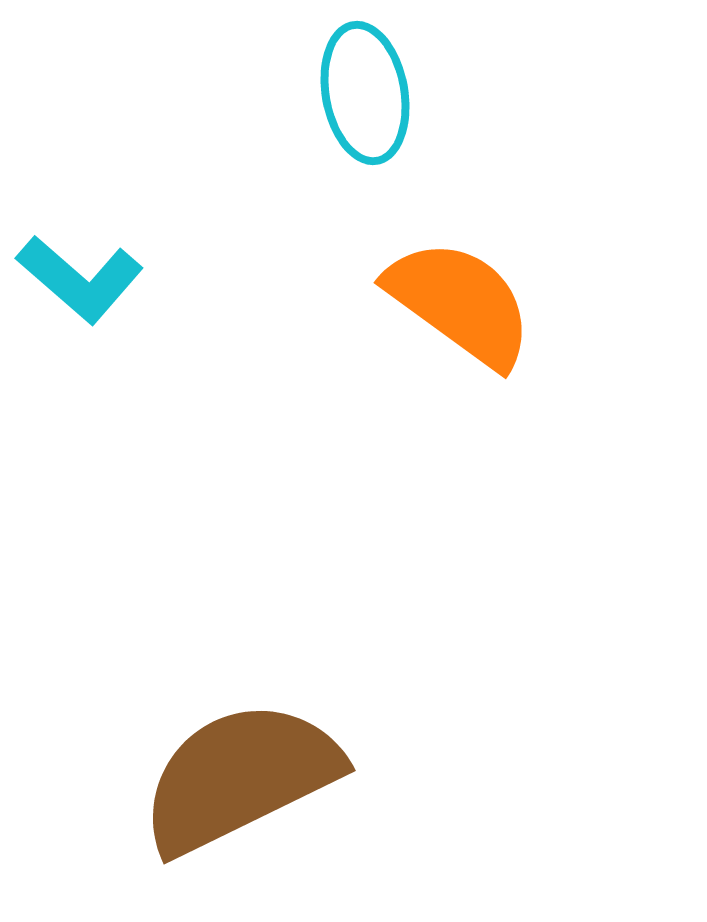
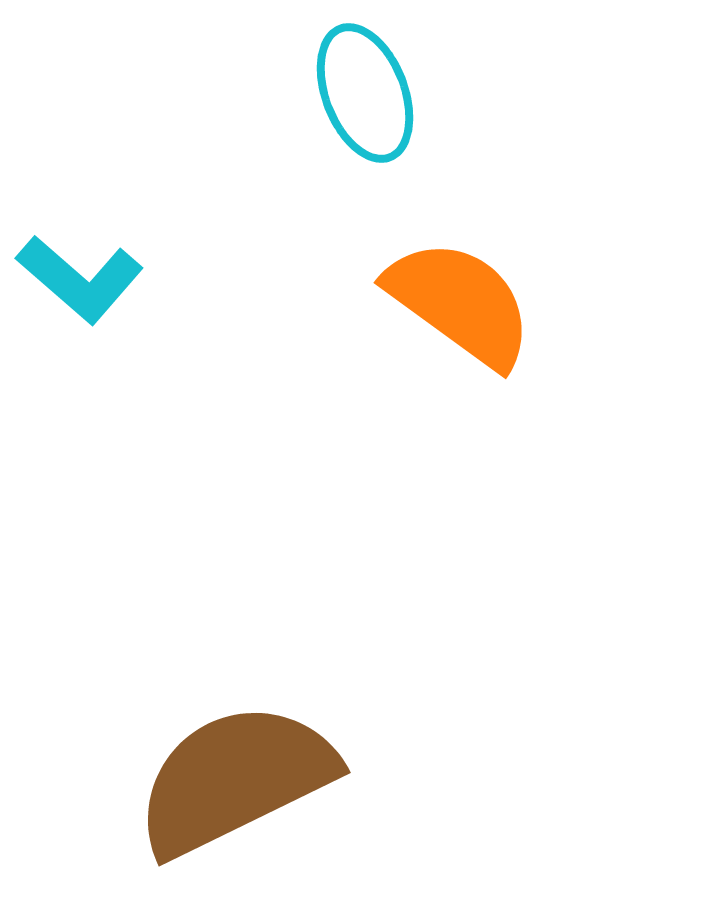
cyan ellipse: rotated 11 degrees counterclockwise
brown semicircle: moved 5 px left, 2 px down
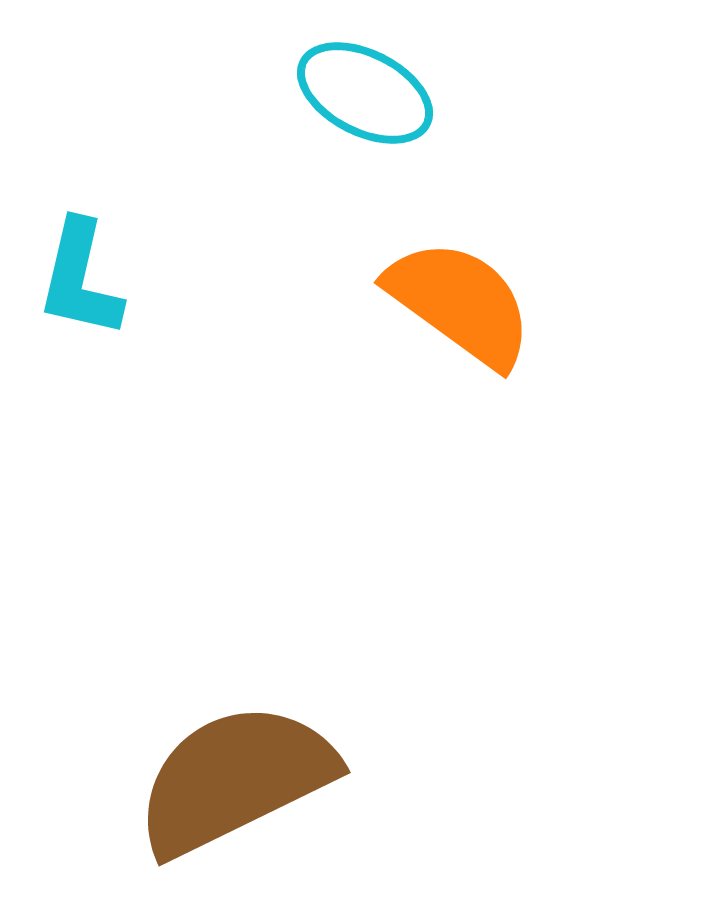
cyan ellipse: rotated 42 degrees counterclockwise
cyan L-shape: rotated 62 degrees clockwise
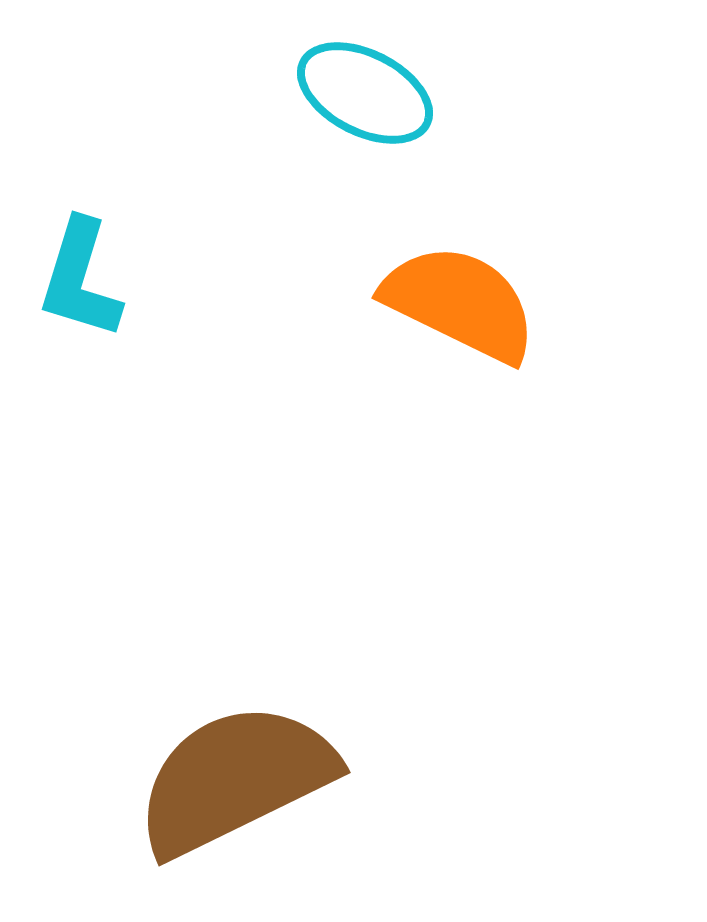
cyan L-shape: rotated 4 degrees clockwise
orange semicircle: rotated 10 degrees counterclockwise
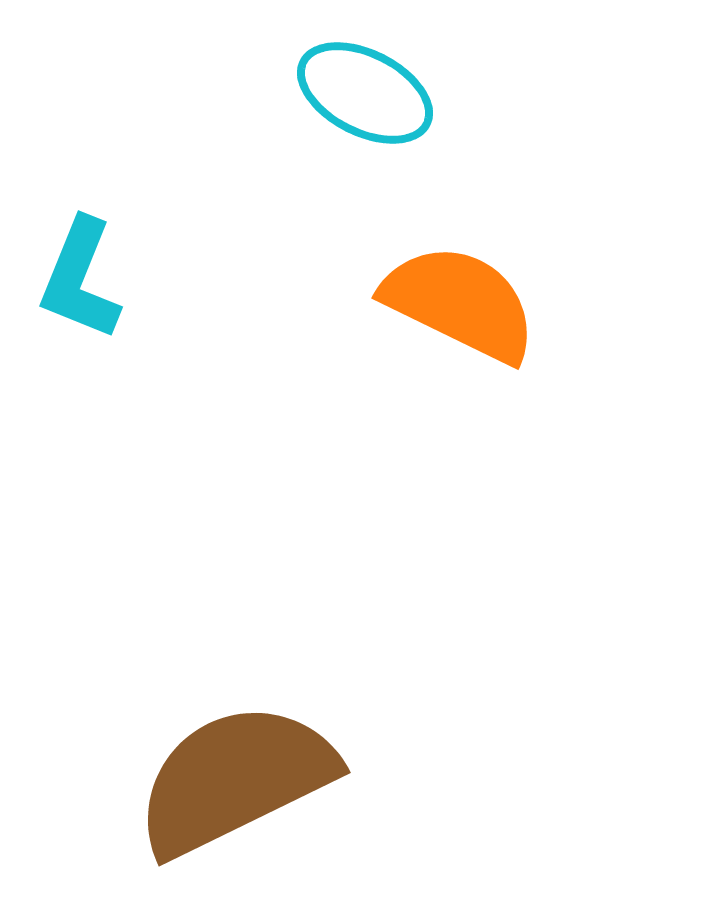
cyan L-shape: rotated 5 degrees clockwise
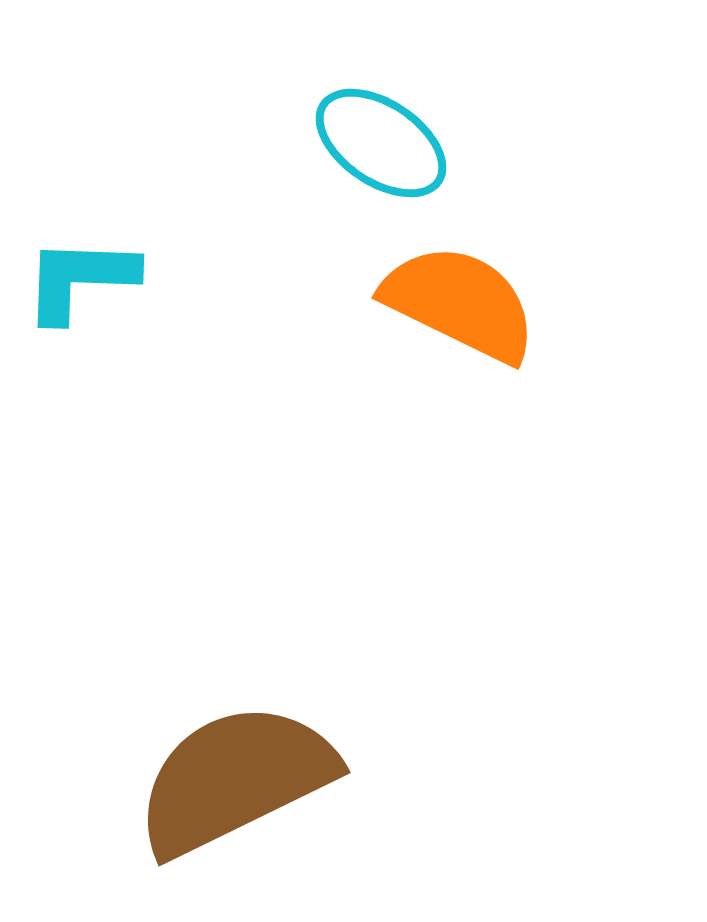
cyan ellipse: moved 16 px right, 50 px down; rotated 7 degrees clockwise
cyan L-shape: rotated 70 degrees clockwise
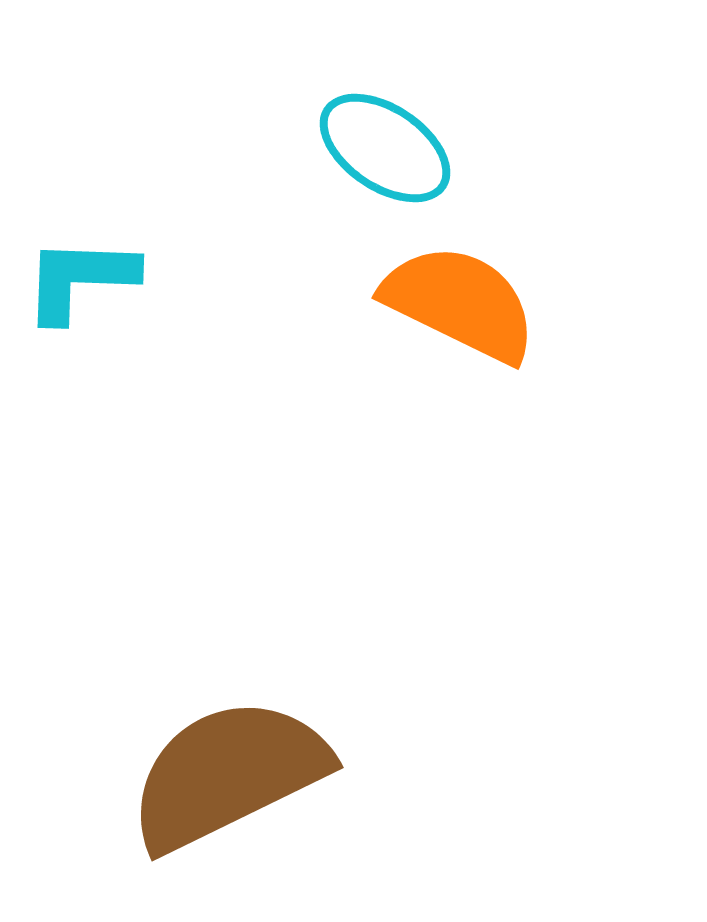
cyan ellipse: moved 4 px right, 5 px down
brown semicircle: moved 7 px left, 5 px up
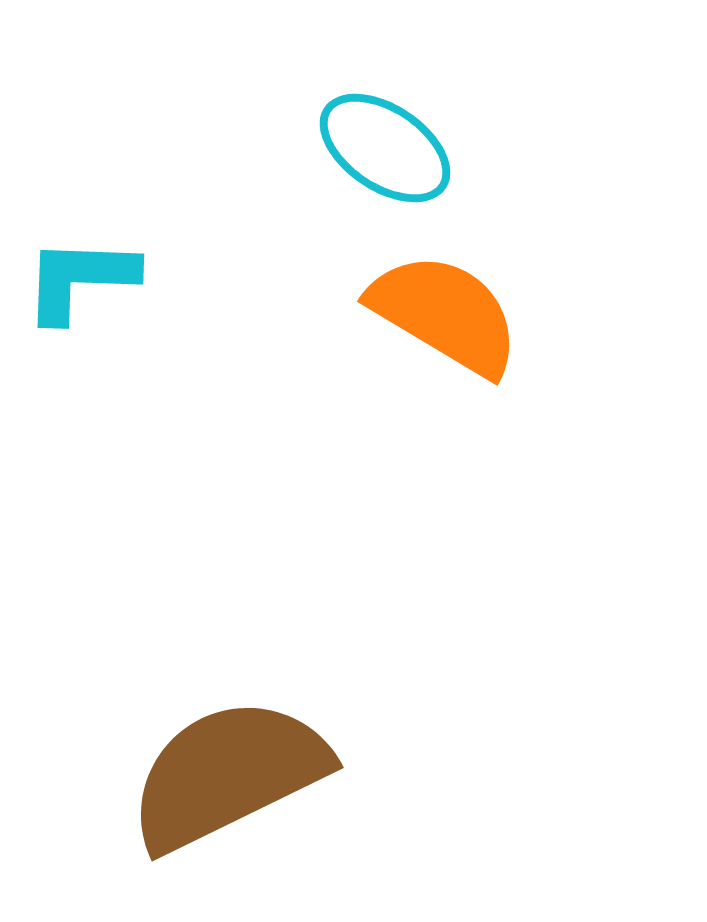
orange semicircle: moved 15 px left, 11 px down; rotated 5 degrees clockwise
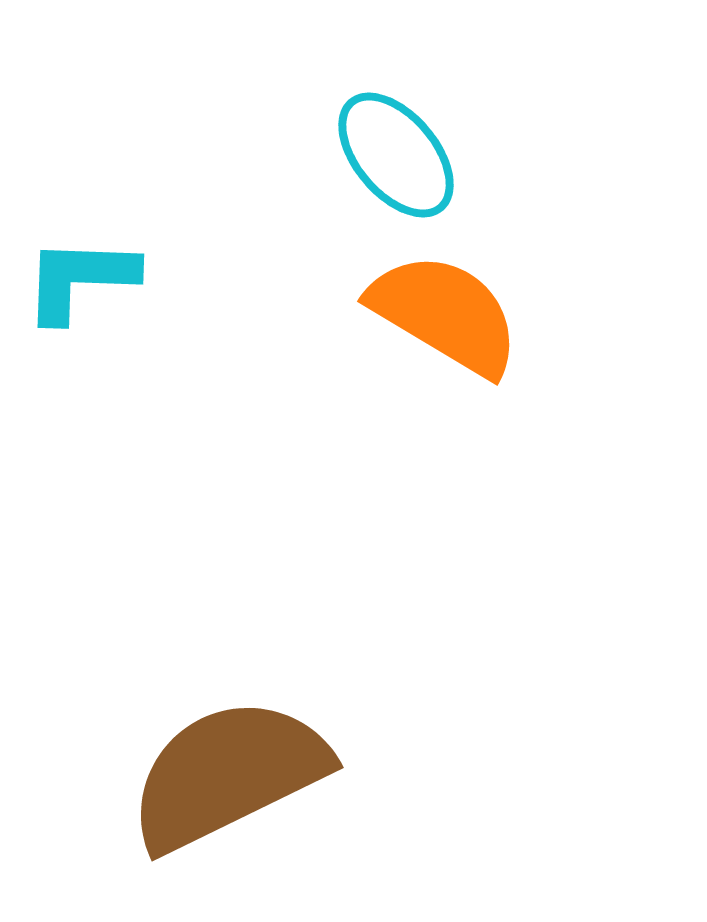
cyan ellipse: moved 11 px right, 7 px down; rotated 16 degrees clockwise
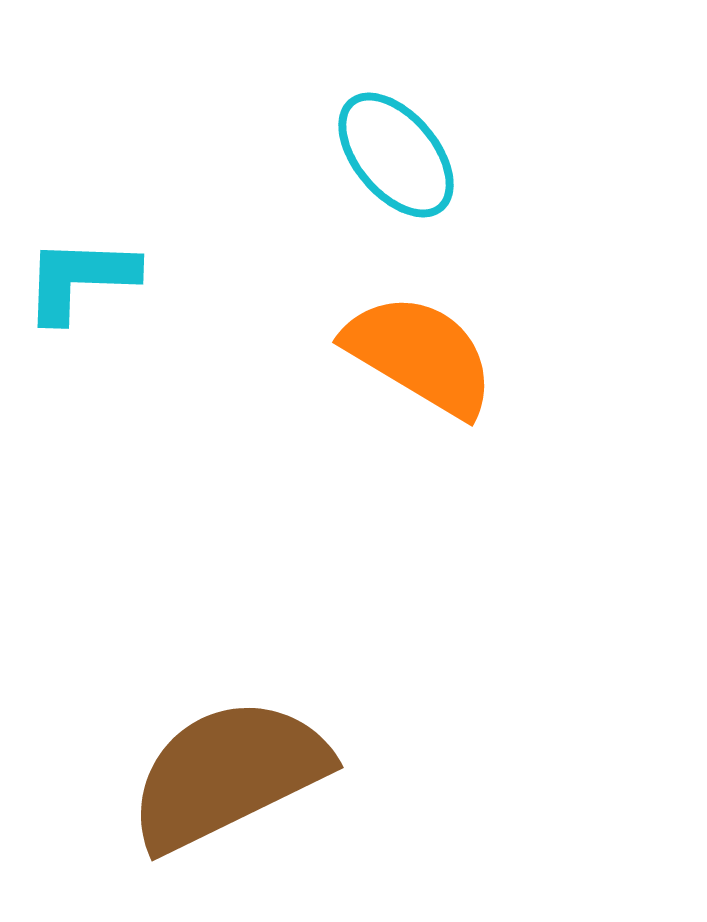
orange semicircle: moved 25 px left, 41 px down
